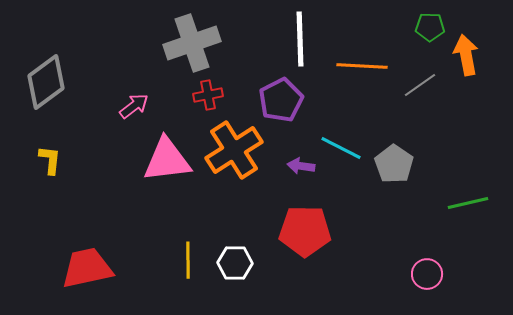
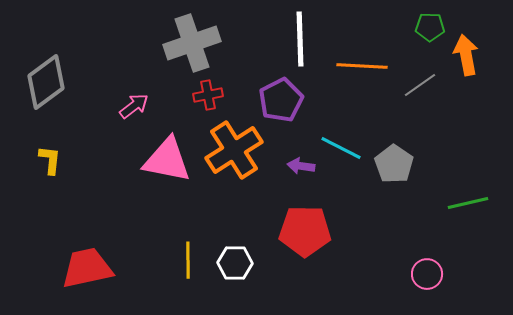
pink triangle: rotated 18 degrees clockwise
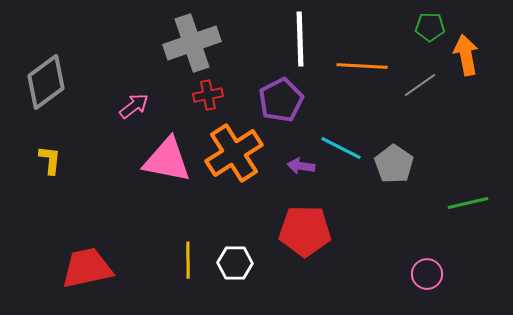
orange cross: moved 3 px down
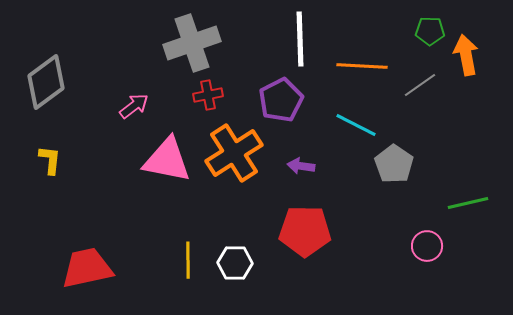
green pentagon: moved 4 px down
cyan line: moved 15 px right, 23 px up
pink circle: moved 28 px up
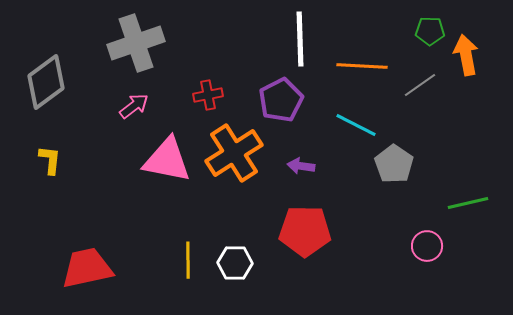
gray cross: moved 56 px left
